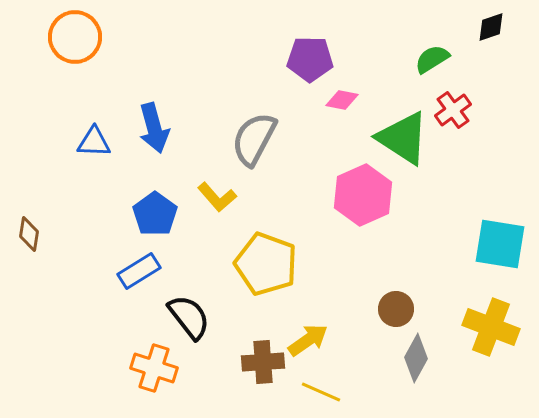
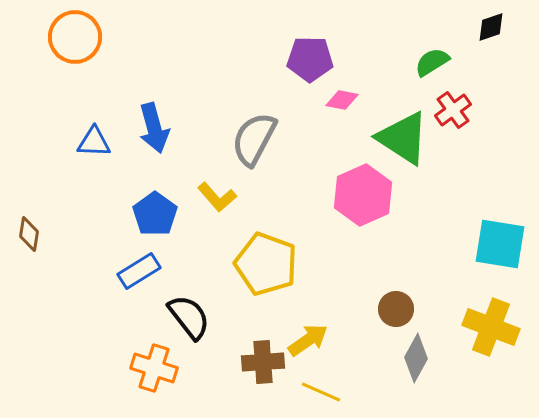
green semicircle: moved 3 px down
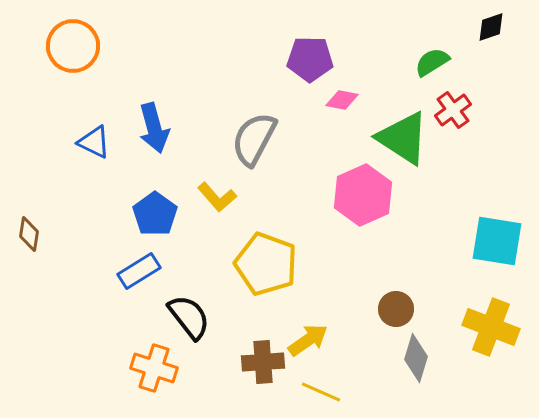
orange circle: moved 2 px left, 9 px down
blue triangle: rotated 24 degrees clockwise
cyan square: moved 3 px left, 3 px up
gray diamond: rotated 12 degrees counterclockwise
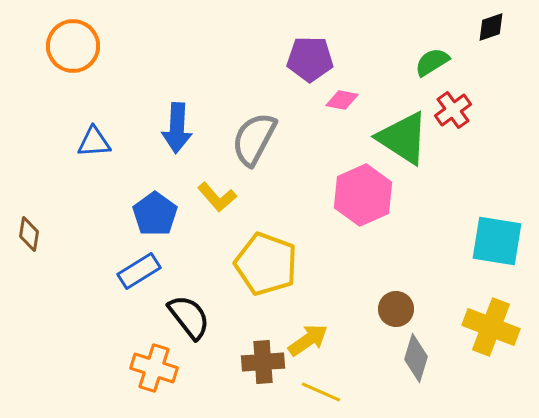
blue arrow: moved 23 px right; rotated 18 degrees clockwise
blue triangle: rotated 30 degrees counterclockwise
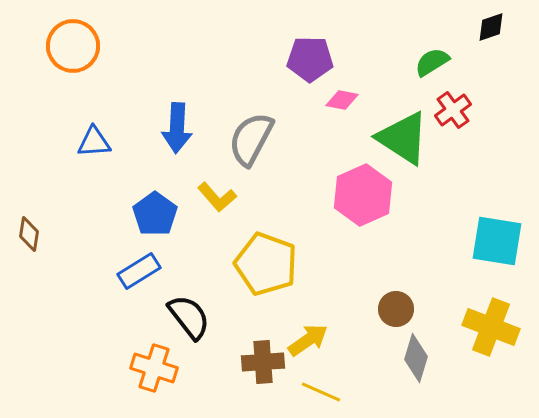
gray semicircle: moved 3 px left
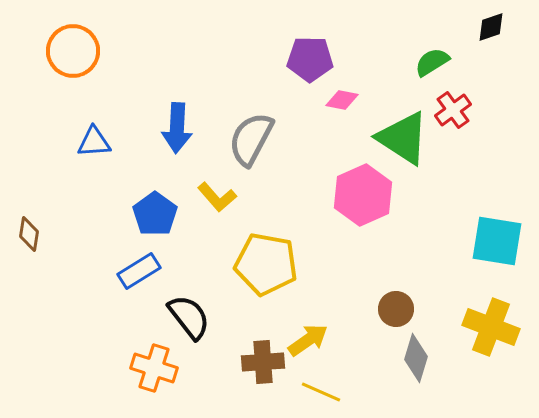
orange circle: moved 5 px down
yellow pentagon: rotated 10 degrees counterclockwise
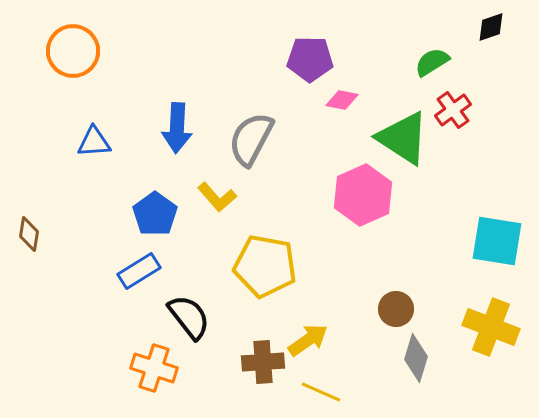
yellow pentagon: moved 1 px left, 2 px down
